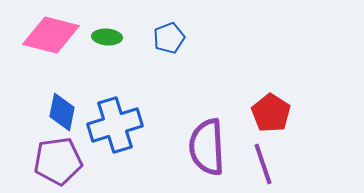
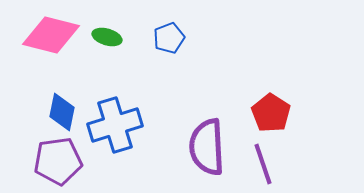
green ellipse: rotated 12 degrees clockwise
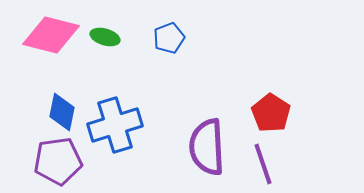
green ellipse: moved 2 px left
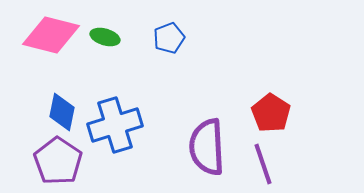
purple pentagon: rotated 30 degrees counterclockwise
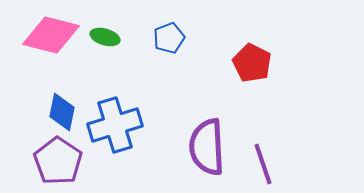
red pentagon: moved 19 px left, 50 px up; rotated 6 degrees counterclockwise
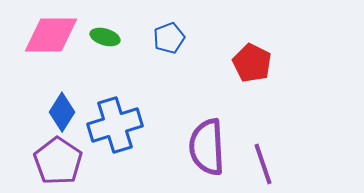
pink diamond: rotated 14 degrees counterclockwise
blue diamond: rotated 21 degrees clockwise
